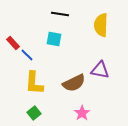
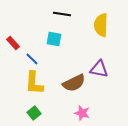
black line: moved 2 px right
blue line: moved 5 px right, 4 px down
purple triangle: moved 1 px left, 1 px up
pink star: rotated 21 degrees counterclockwise
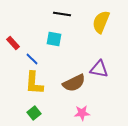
yellow semicircle: moved 3 px up; rotated 20 degrees clockwise
pink star: rotated 21 degrees counterclockwise
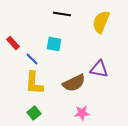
cyan square: moved 5 px down
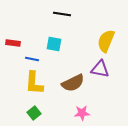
yellow semicircle: moved 5 px right, 19 px down
red rectangle: rotated 40 degrees counterclockwise
blue line: rotated 32 degrees counterclockwise
purple triangle: moved 1 px right
brown semicircle: moved 1 px left
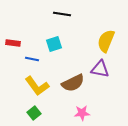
cyan square: rotated 28 degrees counterclockwise
yellow L-shape: moved 3 px right, 3 px down; rotated 40 degrees counterclockwise
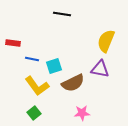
cyan square: moved 22 px down
